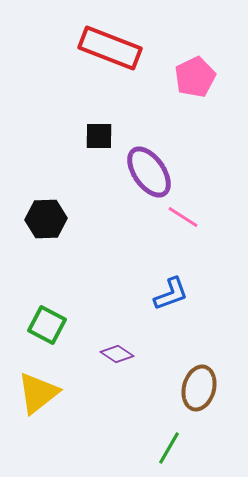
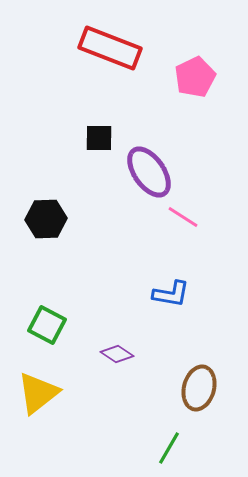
black square: moved 2 px down
blue L-shape: rotated 30 degrees clockwise
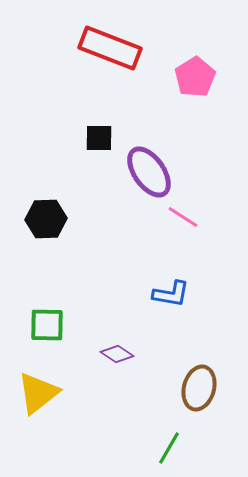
pink pentagon: rotated 6 degrees counterclockwise
green square: rotated 27 degrees counterclockwise
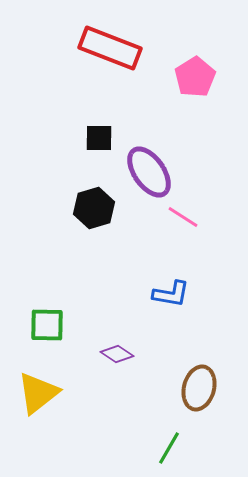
black hexagon: moved 48 px right, 11 px up; rotated 15 degrees counterclockwise
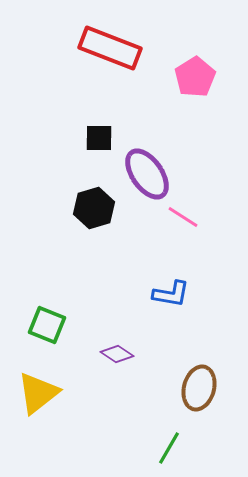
purple ellipse: moved 2 px left, 2 px down
green square: rotated 21 degrees clockwise
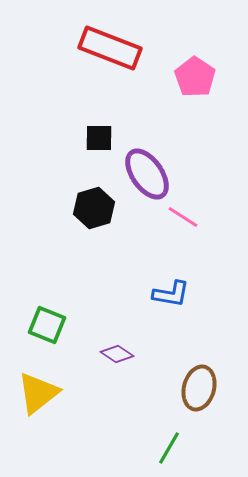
pink pentagon: rotated 6 degrees counterclockwise
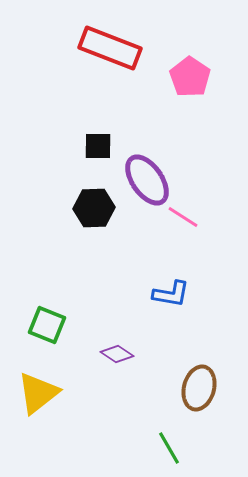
pink pentagon: moved 5 px left
black square: moved 1 px left, 8 px down
purple ellipse: moved 6 px down
black hexagon: rotated 15 degrees clockwise
green line: rotated 60 degrees counterclockwise
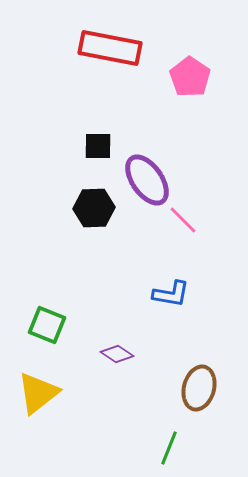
red rectangle: rotated 10 degrees counterclockwise
pink line: moved 3 px down; rotated 12 degrees clockwise
green line: rotated 52 degrees clockwise
